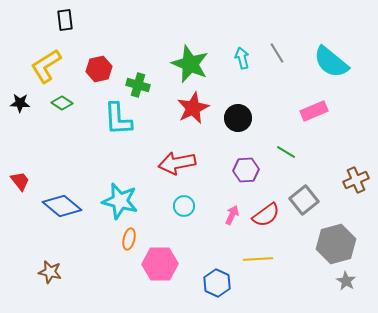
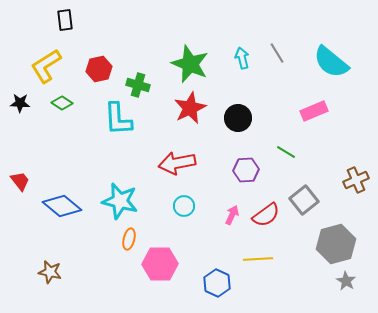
red star: moved 3 px left
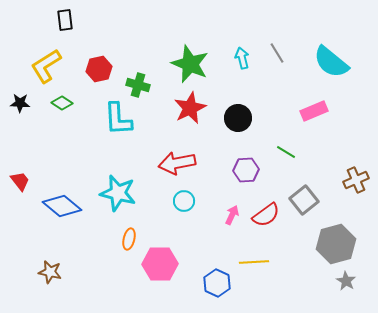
cyan star: moved 2 px left, 8 px up
cyan circle: moved 5 px up
yellow line: moved 4 px left, 3 px down
